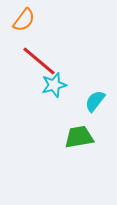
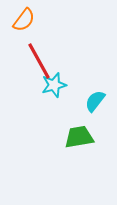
red line: rotated 21 degrees clockwise
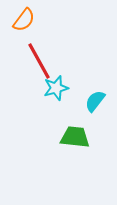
cyan star: moved 2 px right, 3 px down
green trapezoid: moved 4 px left; rotated 16 degrees clockwise
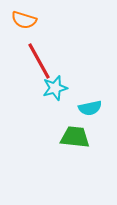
orange semicircle: rotated 70 degrees clockwise
cyan star: moved 1 px left
cyan semicircle: moved 5 px left, 7 px down; rotated 140 degrees counterclockwise
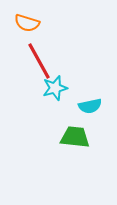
orange semicircle: moved 3 px right, 3 px down
cyan semicircle: moved 2 px up
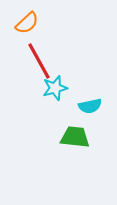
orange semicircle: rotated 60 degrees counterclockwise
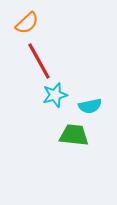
cyan star: moved 7 px down
green trapezoid: moved 1 px left, 2 px up
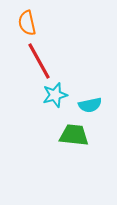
orange semicircle: rotated 120 degrees clockwise
cyan semicircle: moved 1 px up
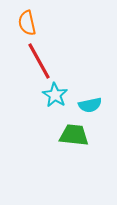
cyan star: rotated 25 degrees counterclockwise
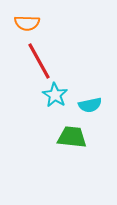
orange semicircle: rotated 75 degrees counterclockwise
green trapezoid: moved 2 px left, 2 px down
